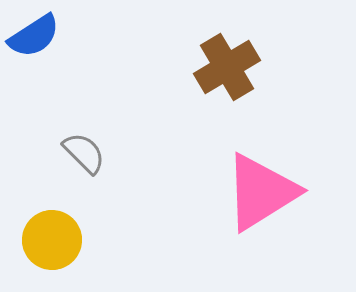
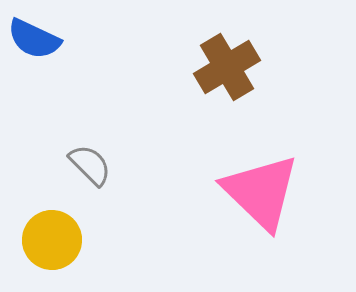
blue semicircle: moved 3 px down; rotated 58 degrees clockwise
gray semicircle: moved 6 px right, 12 px down
pink triangle: rotated 44 degrees counterclockwise
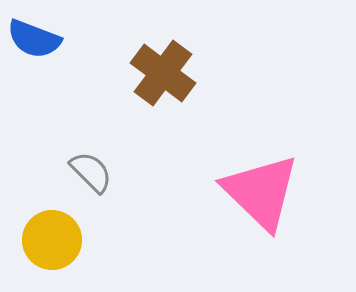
blue semicircle: rotated 4 degrees counterclockwise
brown cross: moved 64 px left, 6 px down; rotated 22 degrees counterclockwise
gray semicircle: moved 1 px right, 7 px down
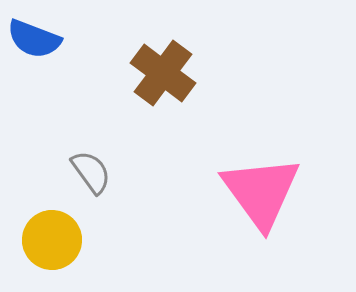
gray semicircle: rotated 9 degrees clockwise
pink triangle: rotated 10 degrees clockwise
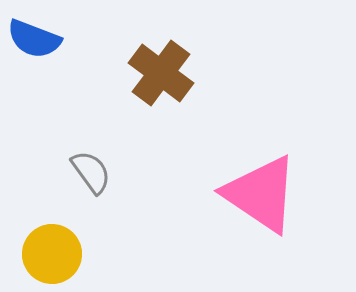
brown cross: moved 2 px left
pink triangle: moved 2 px down; rotated 20 degrees counterclockwise
yellow circle: moved 14 px down
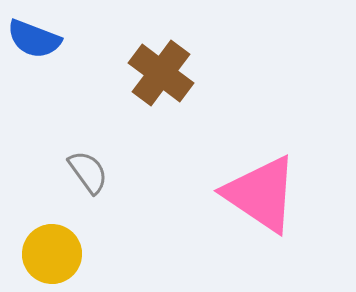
gray semicircle: moved 3 px left
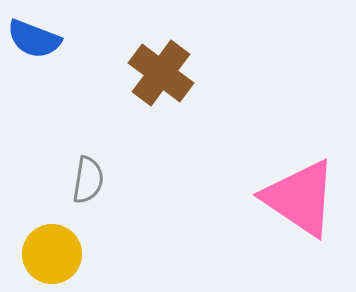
gray semicircle: moved 8 px down; rotated 45 degrees clockwise
pink triangle: moved 39 px right, 4 px down
